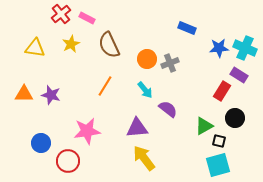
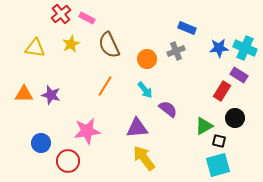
gray cross: moved 6 px right, 12 px up
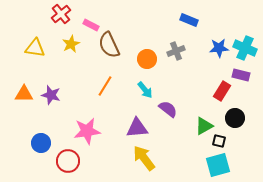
pink rectangle: moved 4 px right, 7 px down
blue rectangle: moved 2 px right, 8 px up
purple rectangle: moved 2 px right; rotated 18 degrees counterclockwise
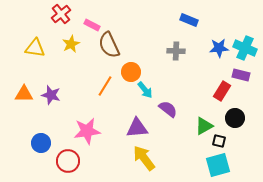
pink rectangle: moved 1 px right
gray cross: rotated 24 degrees clockwise
orange circle: moved 16 px left, 13 px down
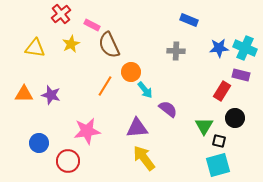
green triangle: rotated 30 degrees counterclockwise
blue circle: moved 2 px left
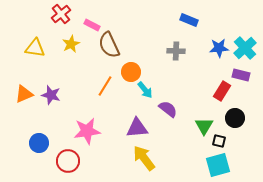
cyan cross: rotated 25 degrees clockwise
orange triangle: rotated 24 degrees counterclockwise
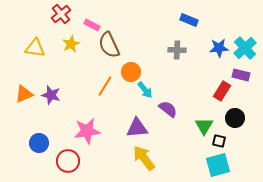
gray cross: moved 1 px right, 1 px up
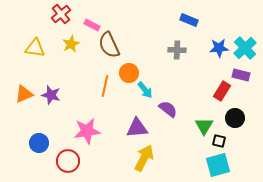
orange circle: moved 2 px left, 1 px down
orange line: rotated 20 degrees counterclockwise
yellow arrow: rotated 64 degrees clockwise
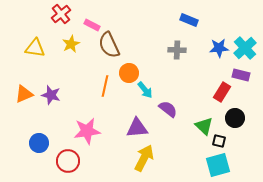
red rectangle: moved 1 px down
green triangle: rotated 18 degrees counterclockwise
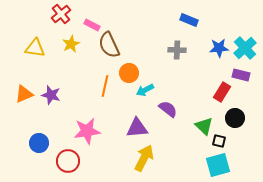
cyan arrow: rotated 102 degrees clockwise
